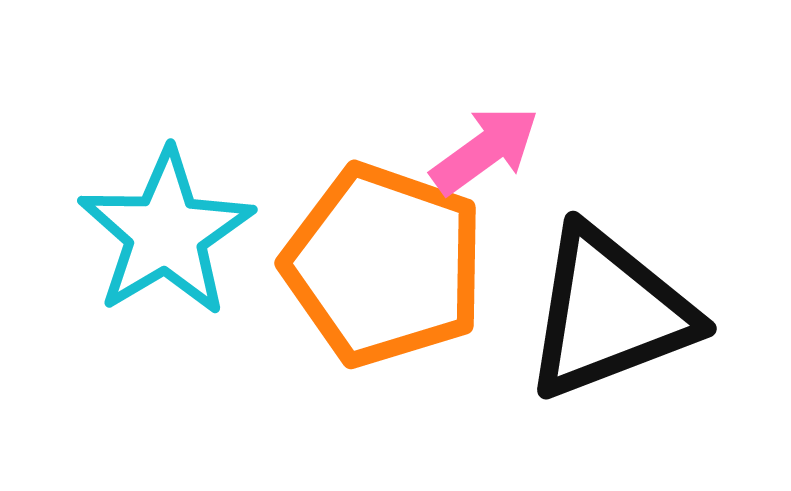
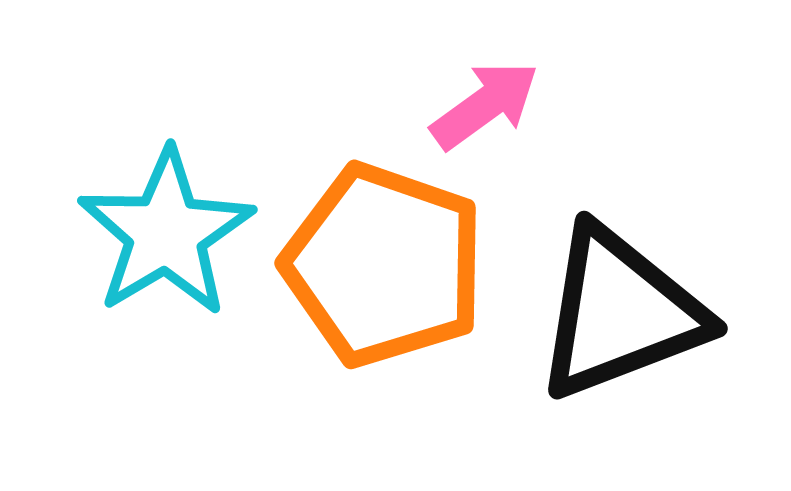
pink arrow: moved 45 px up
black triangle: moved 11 px right
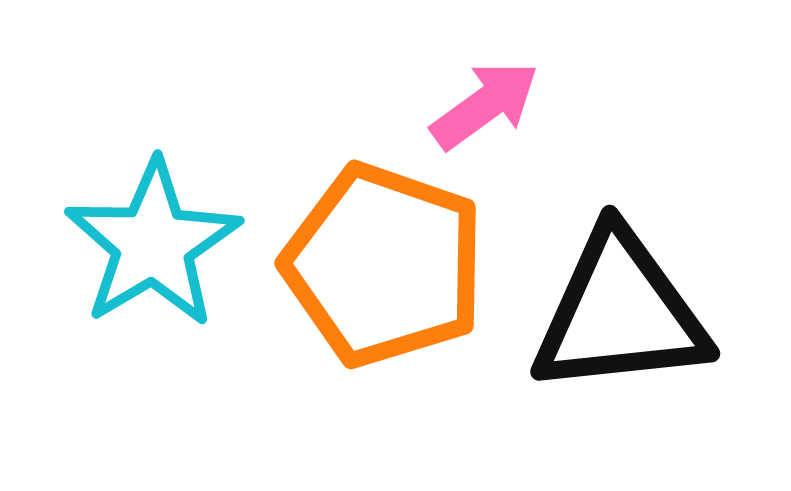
cyan star: moved 13 px left, 11 px down
black triangle: rotated 15 degrees clockwise
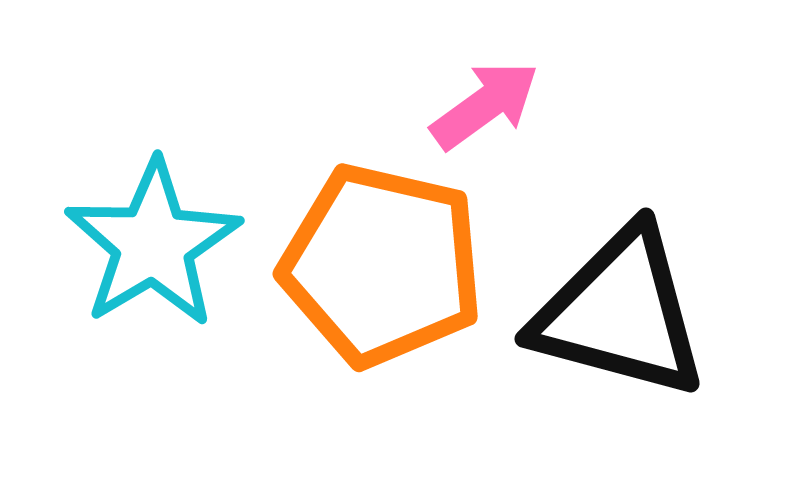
orange pentagon: moved 2 px left; rotated 6 degrees counterclockwise
black triangle: rotated 21 degrees clockwise
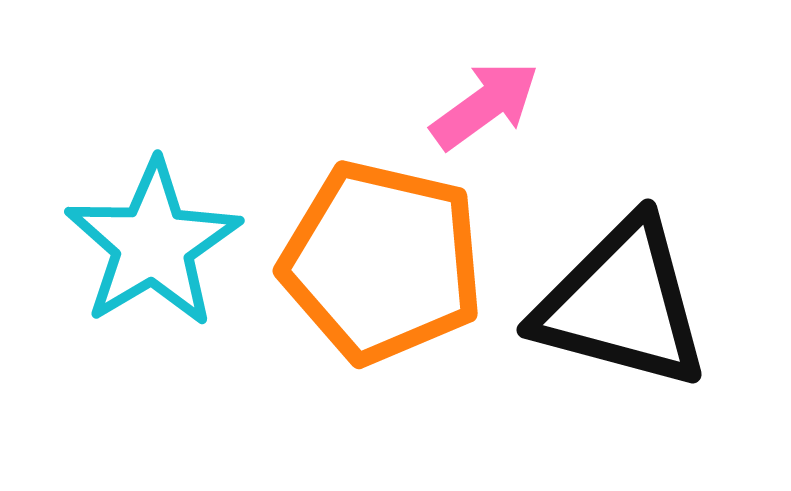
orange pentagon: moved 3 px up
black triangle: moved 2 px right, 9 px up
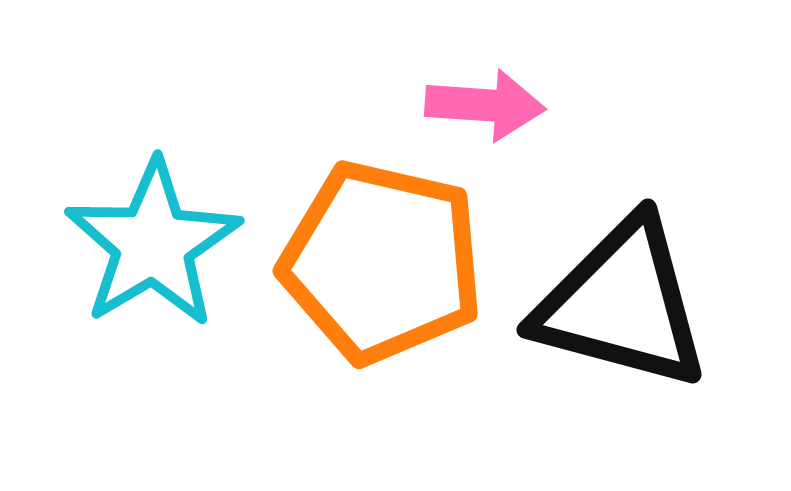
pink arrow: rotated 40 degrees clockwise
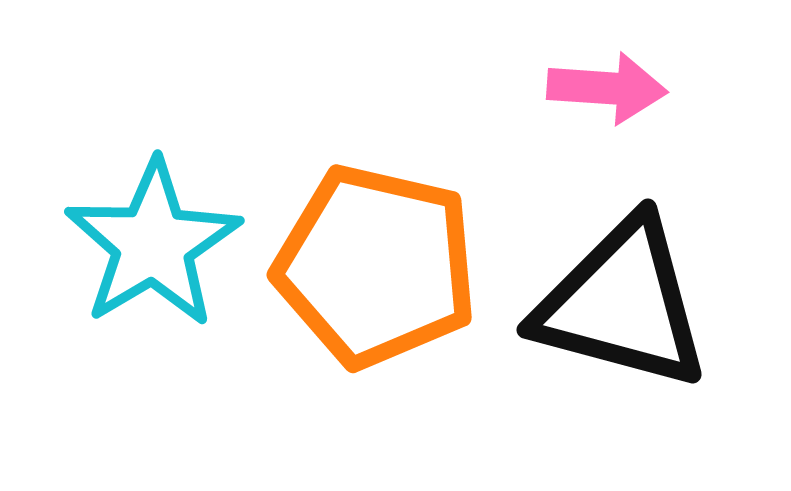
pink arrow: moved 122 px right, 17 px up
orange pentagon: moved 6 px left, 4 px down
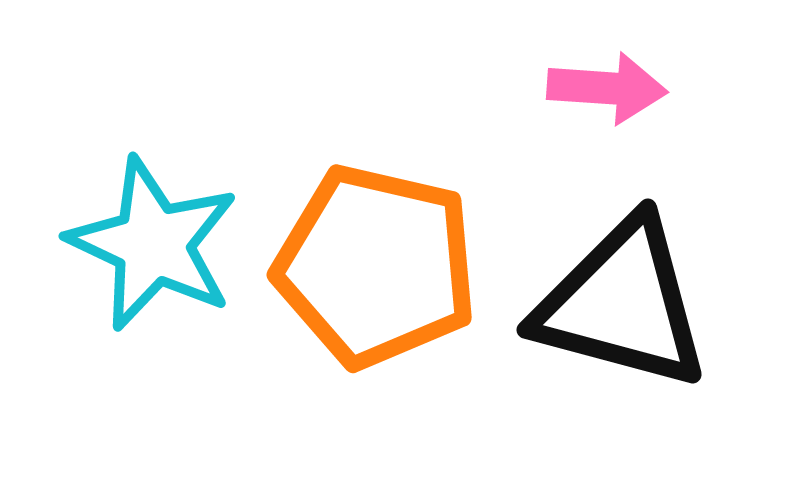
cyan star: rotated 16 degrees counterclockwise
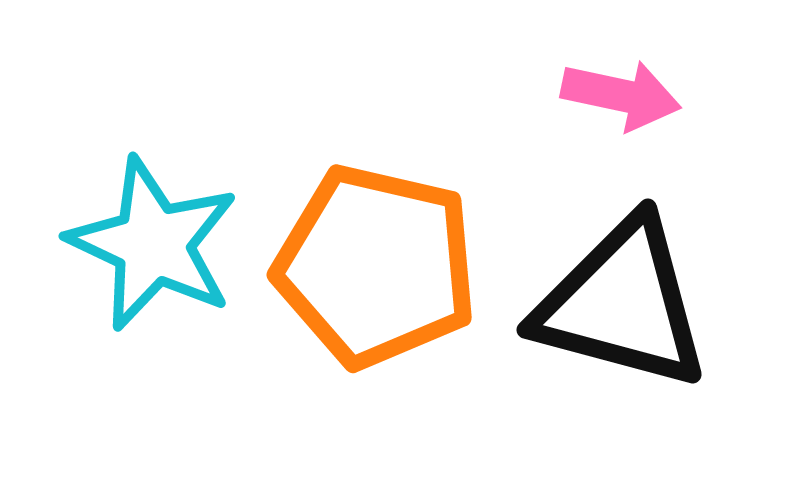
pink arrow: moved 14 px right, 7 px down; rotated 8 degrees clockwise
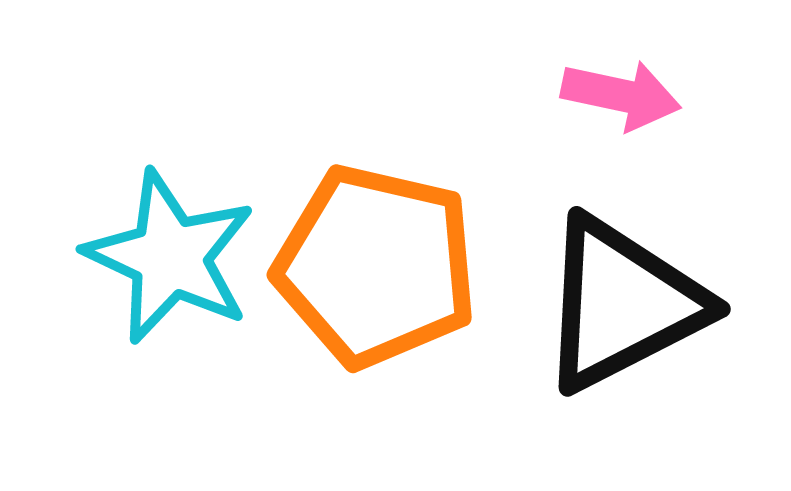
cyan star: moved 17 px right, 13 px down
black triangle: rotated 42 degrees counterclockwise
